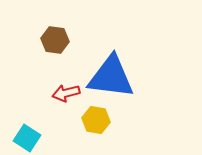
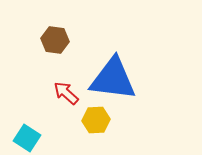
blue triangle: moved 2 px right, 2 px down
red arrow: rotated 56 degrees clockwise
yellow hexagon: rotated 12 degrees counterclockwise
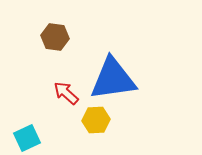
brown hexagon: moved 3 px up
blue triangle: rotated 15 degrees counterclockwise
cyan square: rotated 32 degrees clockwise
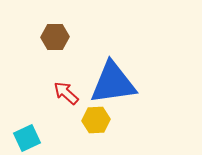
brown hexagon: rotated 8 degrees counterclockwise
blue triangle: moved 4 px down
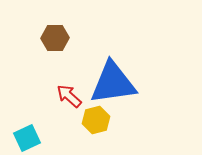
brown hexagon: moved 1 px down
red arrow: moved 3 px right, 3 px down
yellow hexagon: rotated 12 degrees counterclockwise
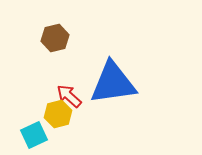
brown hexagon: rotated 12 degrees counterclockwise
yellow hexagon: moved 38 px left, 6 px up
cyan square: moved 7 px right, 3 px up
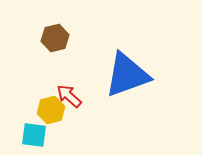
blue triangle: moved 14 px right, 8 px up; rotated 12 degrees counterclockwise
yellow hexagon: moved 7 px left, 4 px up
cyan square: rotated 32 degrees clockwise
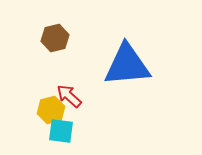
blue triangle: moved 10 px up; rotated 15 degrees clockwise
cyan square: moved 27 px right, 4 px up
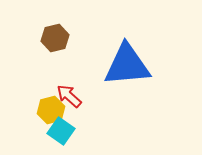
cyan square: rotated 28 degrees clockwise
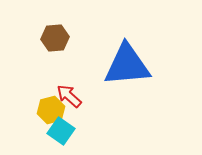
brown hexagon: rotated 8 degrees clockwise
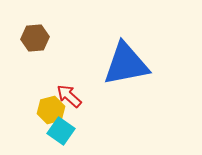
brown hexagon: moved 20 px left
blue triangle: moved 1 px left, 1 px up; rotated 6 degrees counterclockwise
